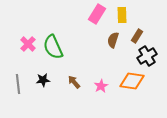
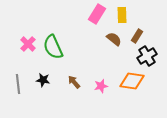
brown semicircle: moved 1 px right, 1 px up; rotated 112 degrees clockwise
black star: rotated 16 degrees clockwise
pink star: rotated 16 degrees clockwise
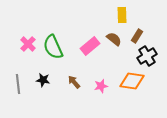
pink rectangle: moved 7 px left, 32 px down; rotated 18 degrees clockwise
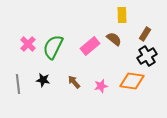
brown rectangle: moved 8 px right, 2 px up
green semicircle: rotated 50 degrees clockwise
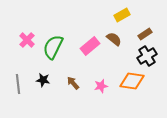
yellow rectangle: rotated 63 degrees clockwise
brown rectangle: rotated 24 degrees clockwise
pink cross: moved 1 px left, 4 px up
brown arrow: moved 1 px left, 1 px down
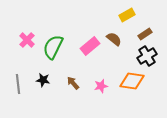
yellow rectangle: moved 5 px right
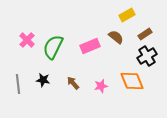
brown semicircle: moved 2 px right, 2 px up
pink rectangle: rotated 18 degrees clockwise
orange diamond: rotated 60 degrees clockwise
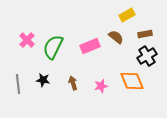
brown rectangle: rotated 24 degrees clockwise
brown arrow: rotated 24 degrees clockwise
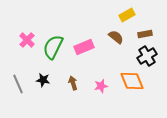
pink rectangle: moved 6 px left, 1 px down
gray line: rotated 18 degrees counterclockwise
